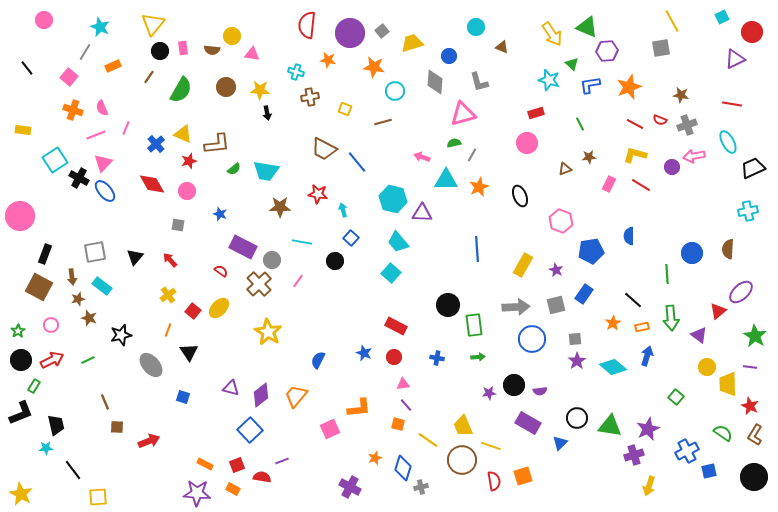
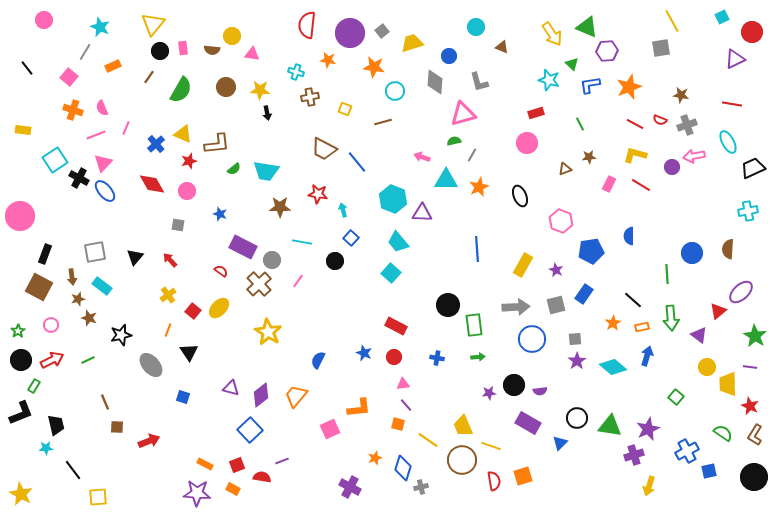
green semicircle at (454, 143): moved 2 px up
cyan hexagon at (393, 199): rotated 8 degrees clockwise
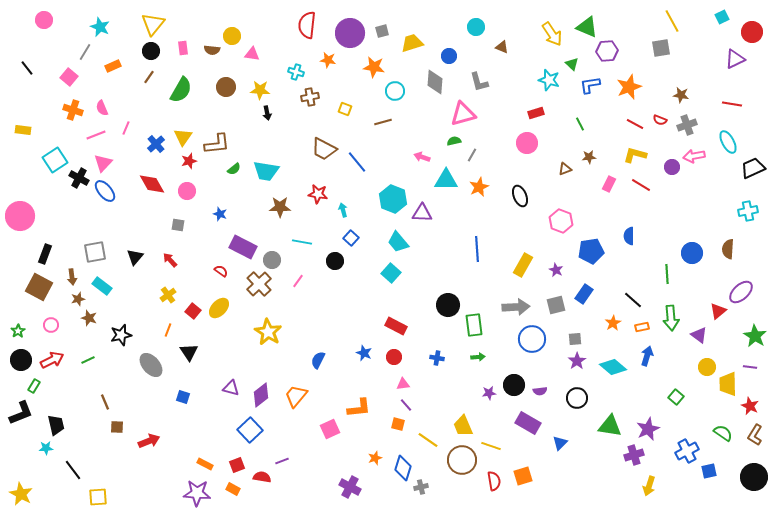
gray square at (382, 31): rotated 24 degrees clockwise
black circle at (160, 51): moved 9 px left
yellow triangle at (183, 134): moved 3 px down; rotated 42 degrees clockwise
black circle at (577, 418): moved 20 px up
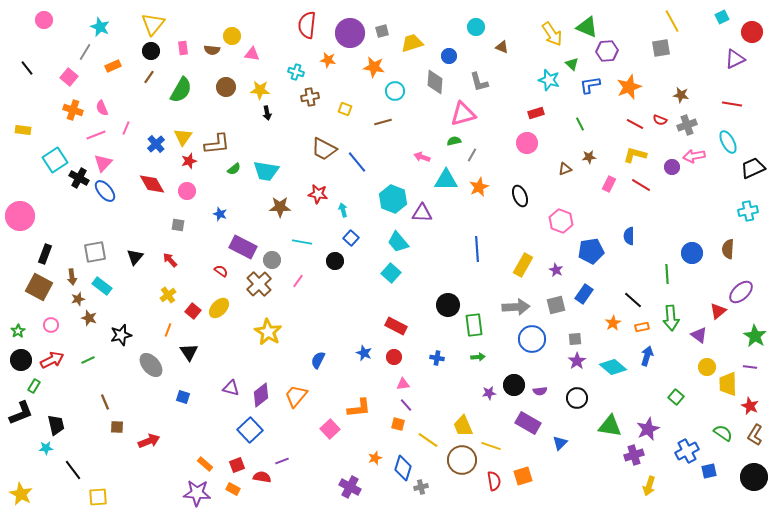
pink square at (330, 429): rotated 18 degrees counterclockwise
orange rectangle at (205, 464): rotated 14 degrees clockwise
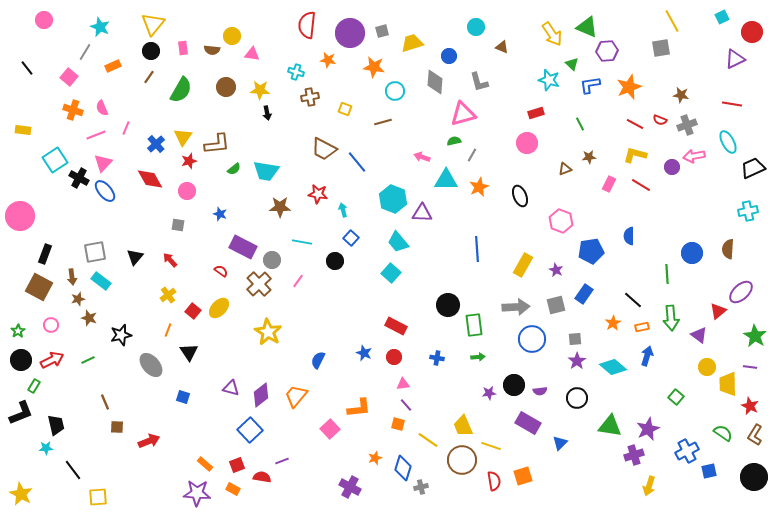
red diamond at (152, 184): moved 2 px left, 5 px up
cyan rectangle at (102, 286): moved 1 px left, 5 px up
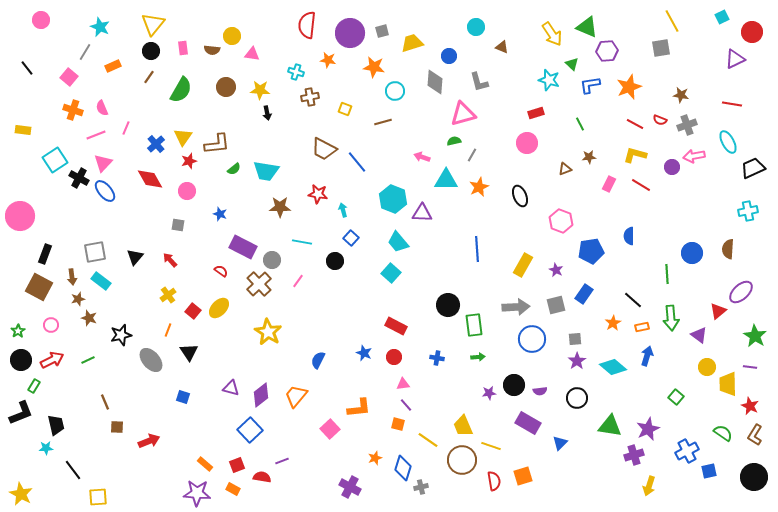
pink circle at (44, 20): moved 3 px left
gray ellipse at (151, 365): moved 5 px up
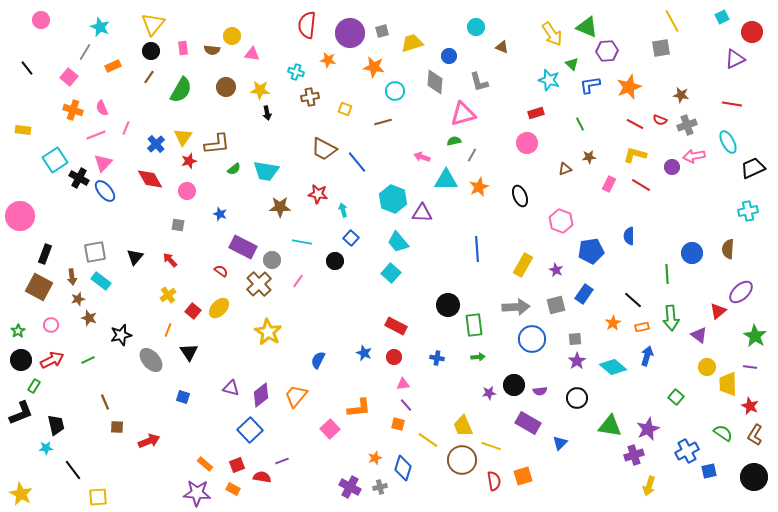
gray cross at (421, 487): moved 41 px left
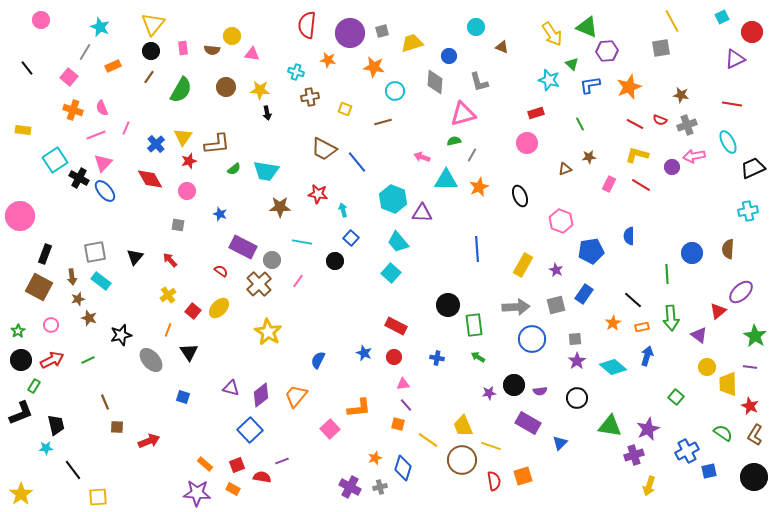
yellow L-shape at (635, 155): moved 2 px right
green arrow at (478, 357): rotated 144 degrees counterclockwise
yellow star at (21, 494): rotated 10 degrees clockwise
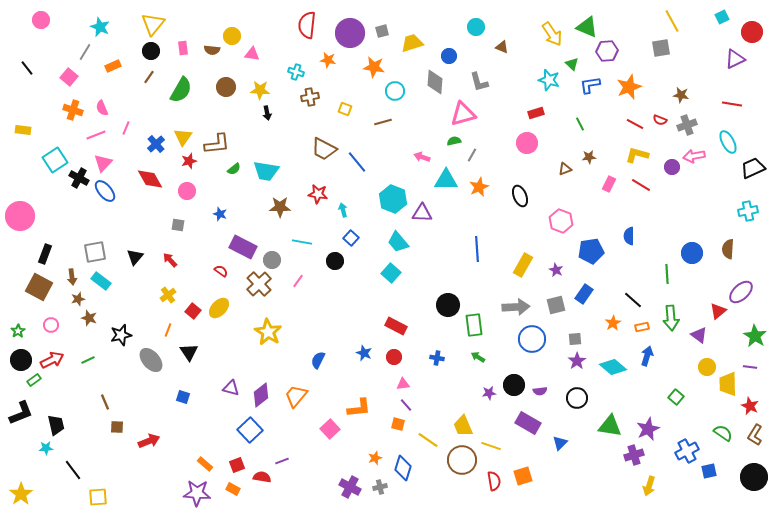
green rectangle at (34, 386): moved 6 px up; rotated 24 degrees clockwise
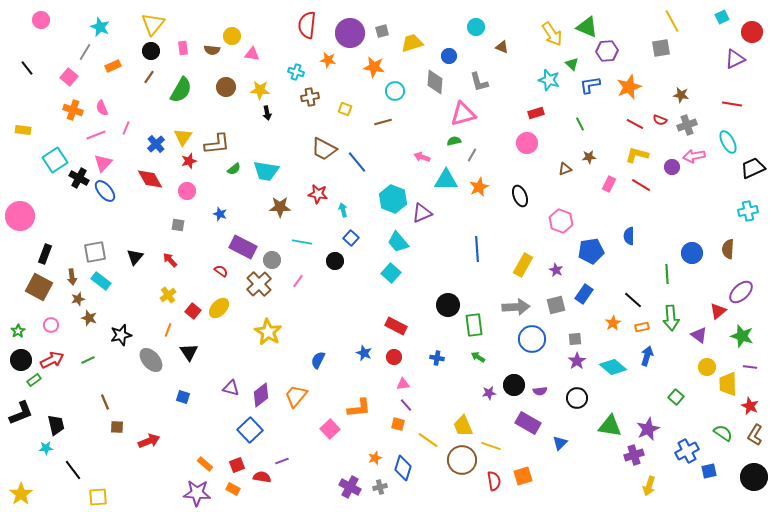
purple triangle at (422, 213): rotated 25 degrees counterclockwise
green star at (755, 336): moved 13 px left; rotated 15 degrees counterclockwise
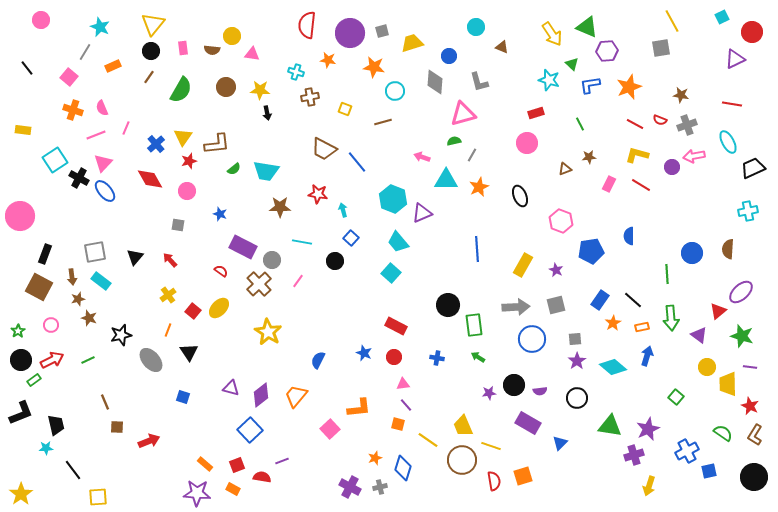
blue rectangle at (584, 294): moved 16 px right, 6 px down
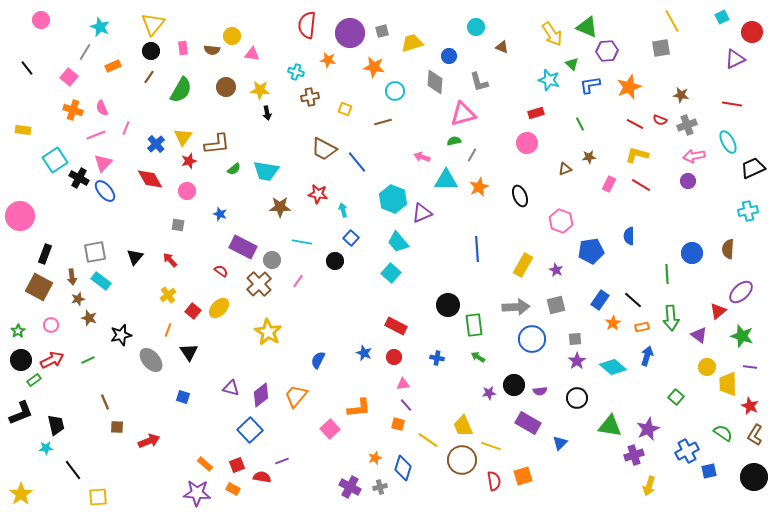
purple circle at (672, 167): moved 16 px right, 14 px down
